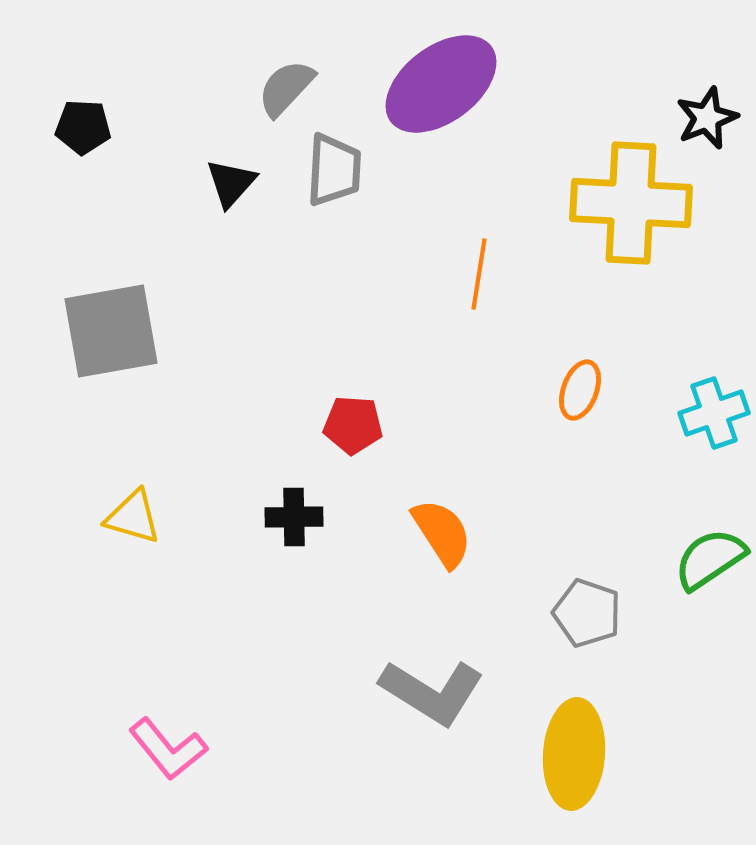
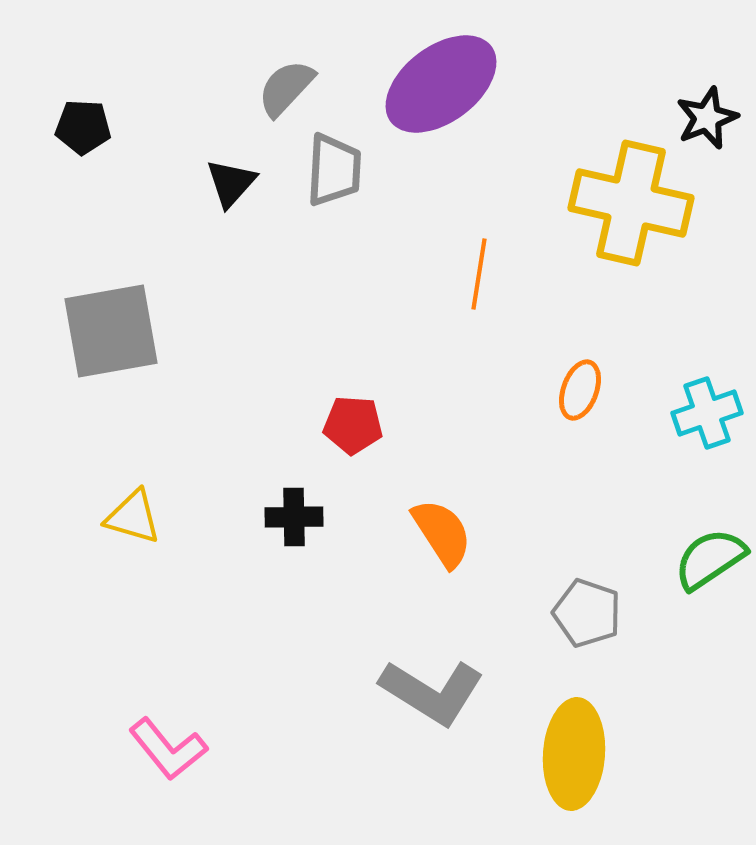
yellow cross: rotated 10 degrees clockwise
cyan cross: moved 7 px left
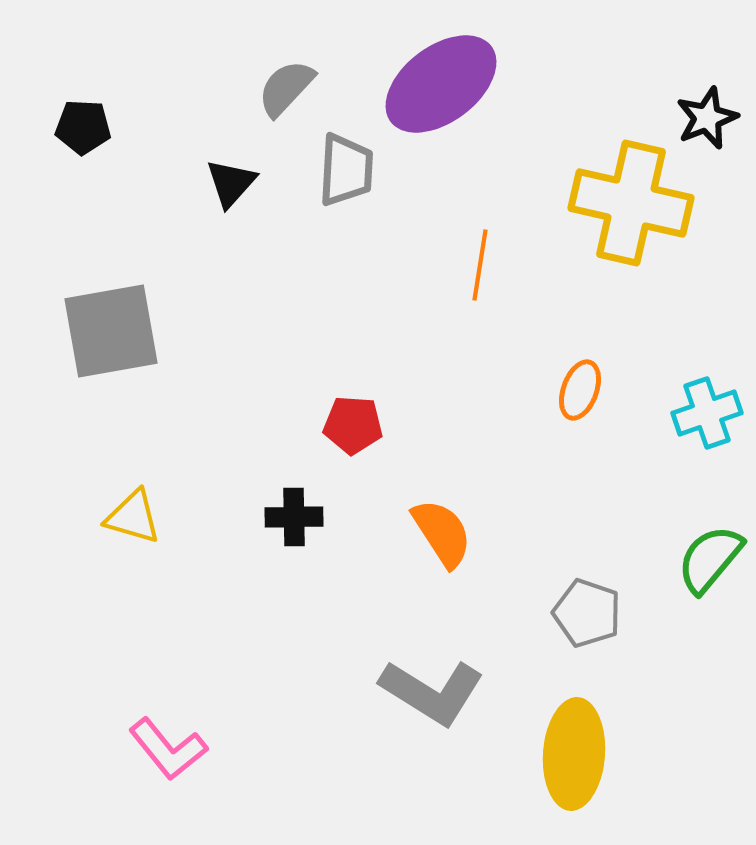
gray trapezoid: moved 12 px right
orange line: moved 1 px right, 9 px up
green semicircle: rotated 16 degrees counterclockwise
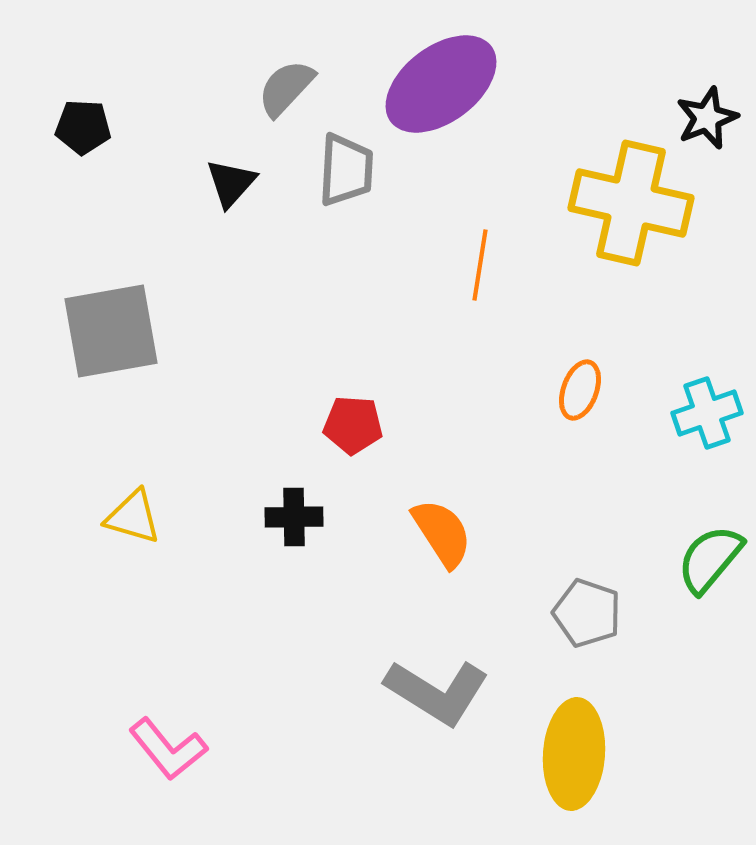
gray L-shape: moved 5 px right
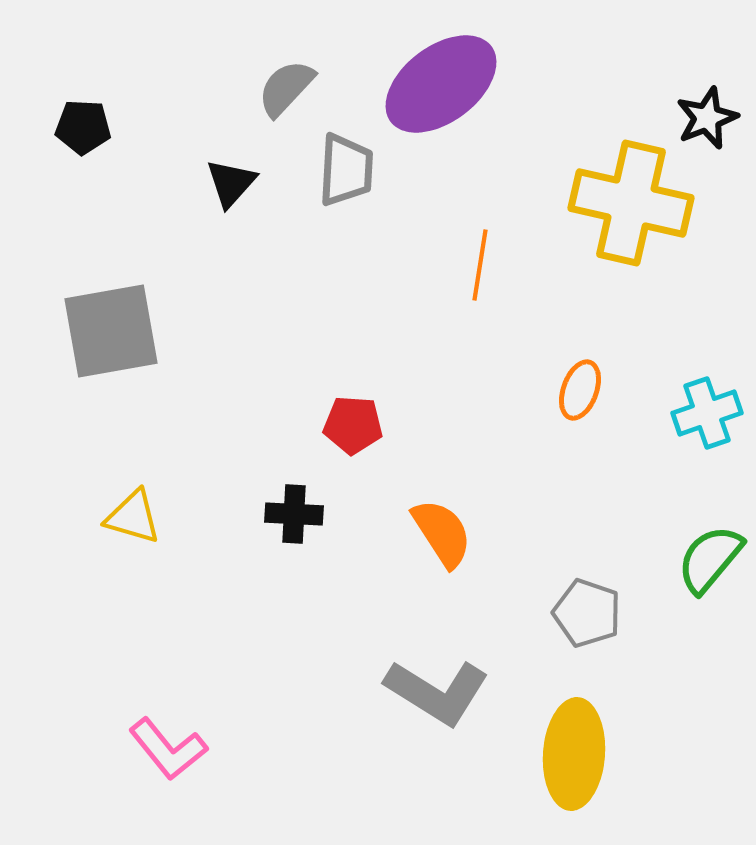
black cross: moved 3 px up; rotated 4 degrees clockwise
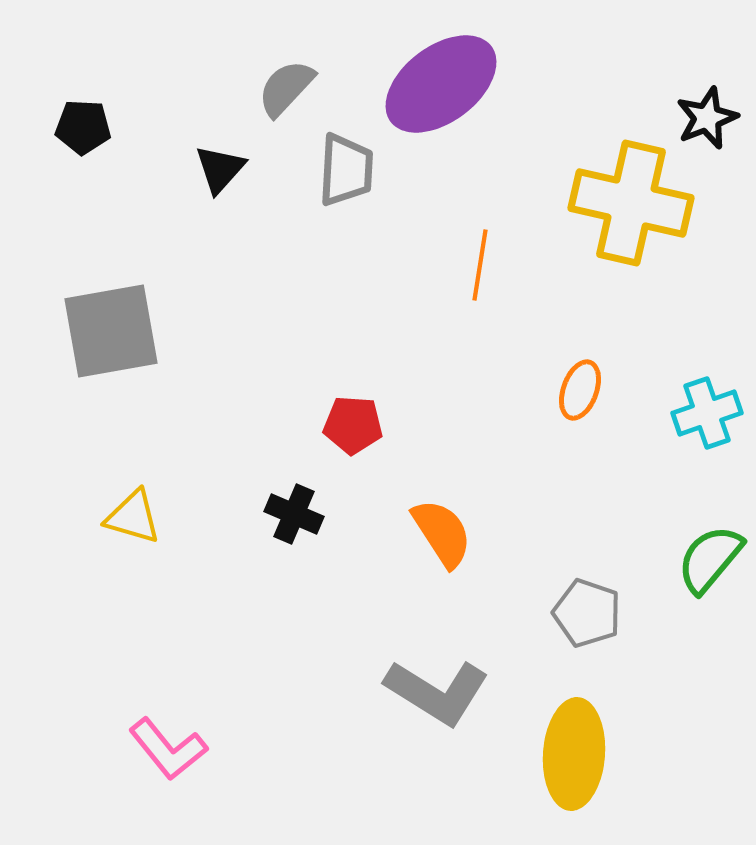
black triangle: moved 11 px left, 14 px up
black cross: rotated 20 degrees clockwise
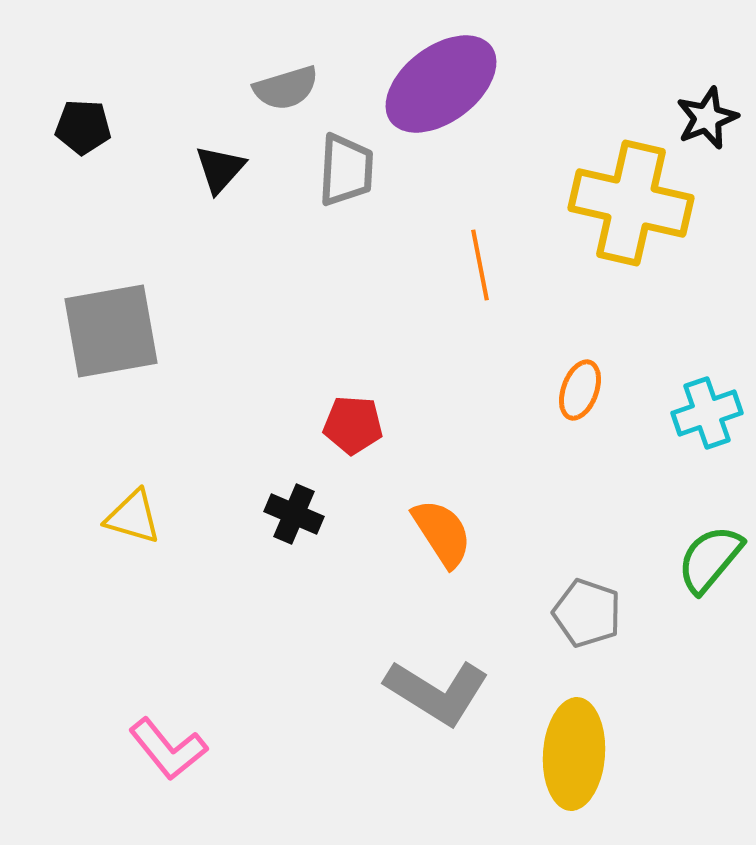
gray semicircle: rotated 150 degrees counterclockwise
orange line: rotated 20 degrees counterclockwise
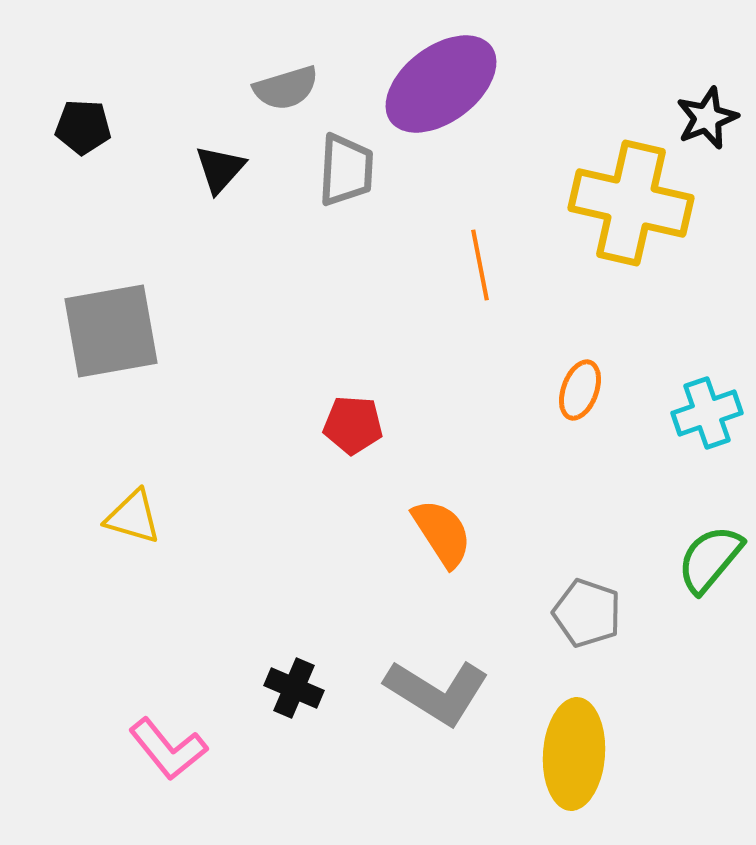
black cross: moved 174 px down
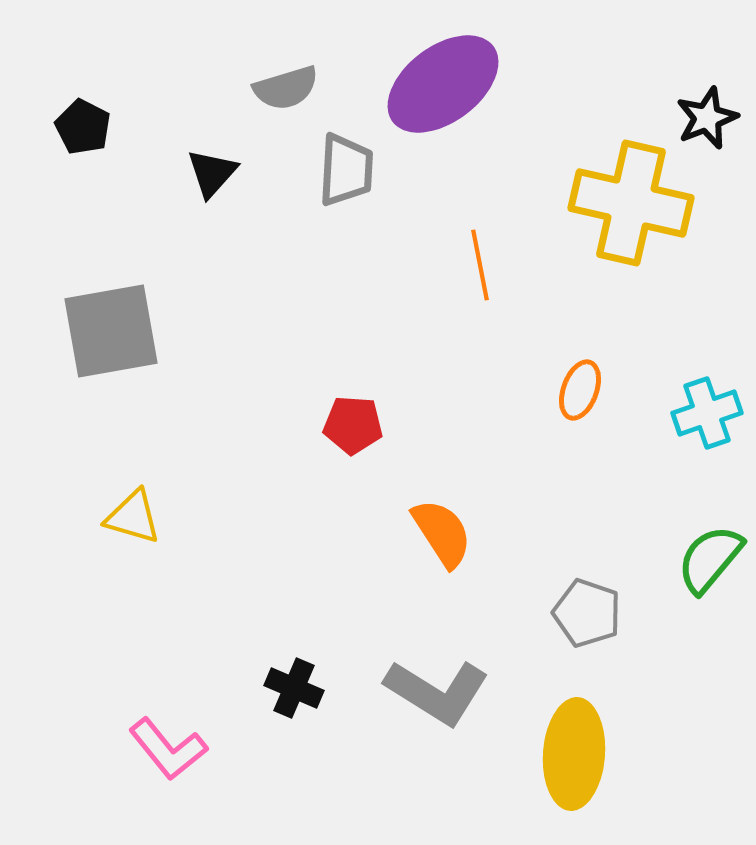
purple ellipse: moved 2 px right
black pentagon: rotated 24 degrees clockwise
black triangle: moved 8 px left, 4 px down
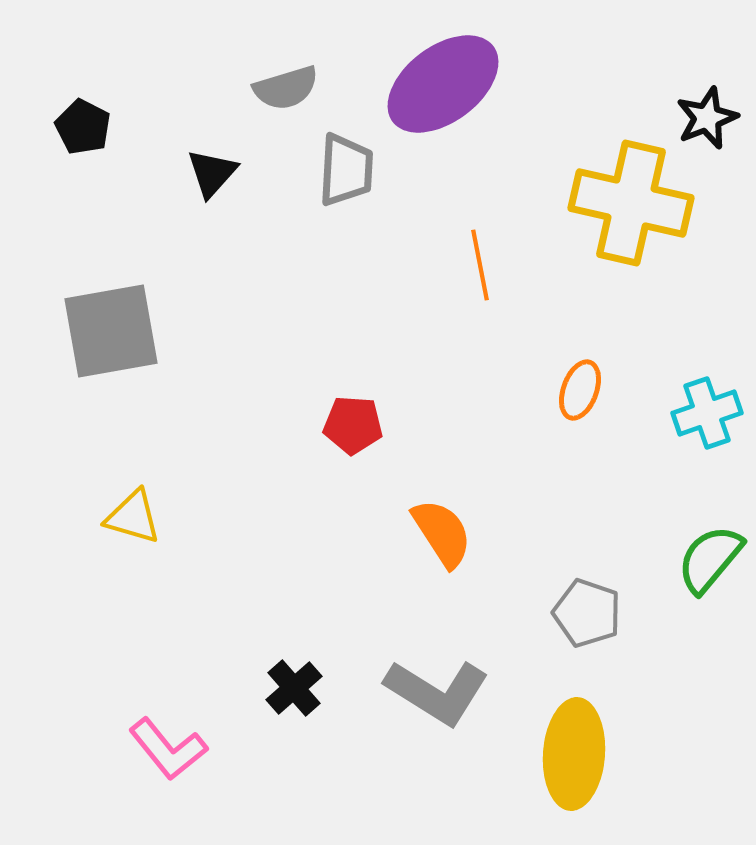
black cross: rotated 26 degrees clockwise
